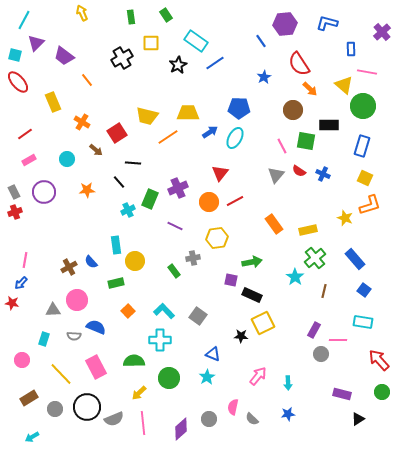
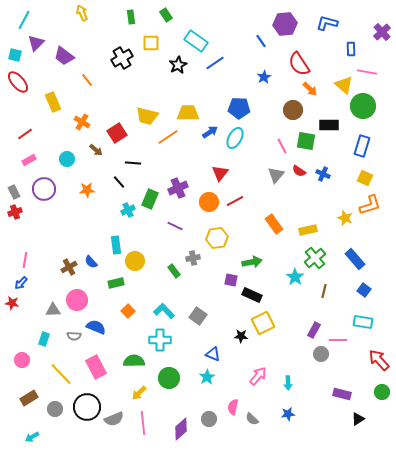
purple circle at (44, 192): moved 3 px up
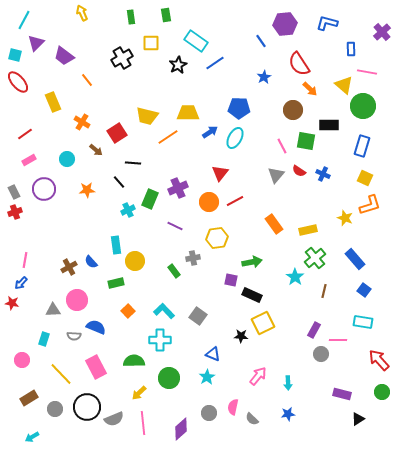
green rectangle at (166, 15): rotated 24 degrees clockwise
gray circle at (209, 419): moved 6 px up
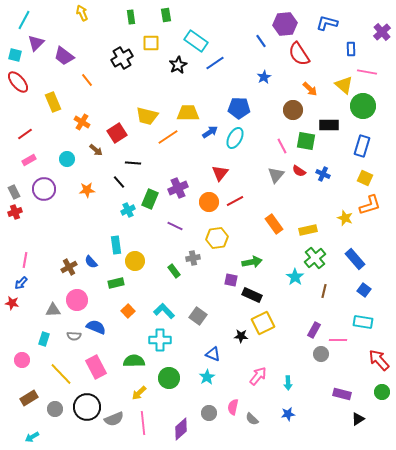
red semicircle at (299, 64): moved 10 px up
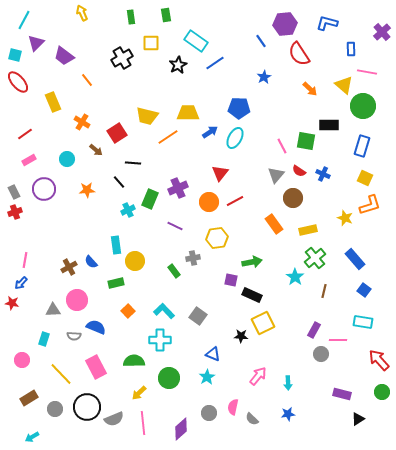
brown circle at (293, 110): moved 88 px down
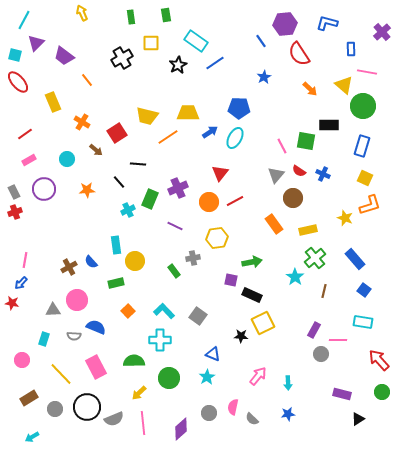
black line at (133, 163): moved 5 px right, 1 px down
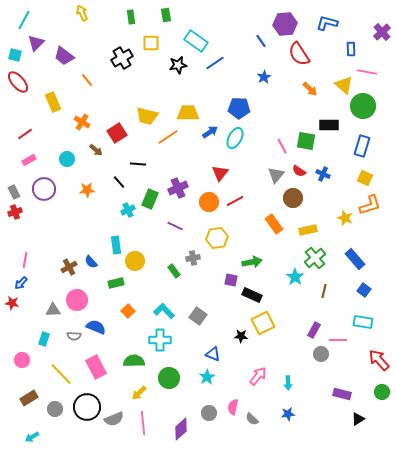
black star at (178, 65): rotated 18 degrees clockwise
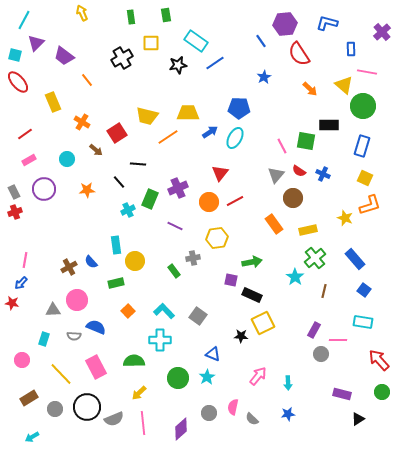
green circle at (169, 378): moved 9 px right
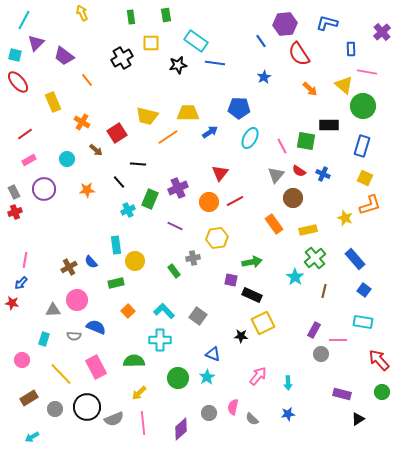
blue line at (215, 63): rotated 42 degrees clockwise
cyan ellipse at (235, 138): moved 15 px right
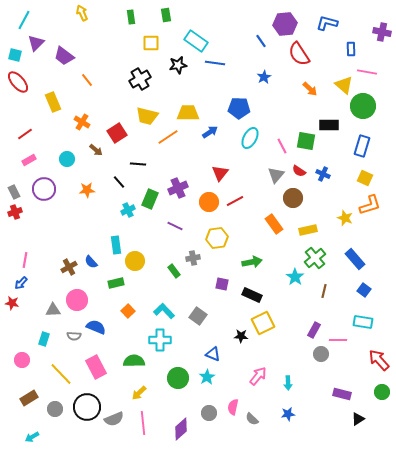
purple cross at (382, 32): rotated 36 degrees counterclockwise
black cross at (122, 58): moved 18 px right, 21 px down
purple square at (231, 280): moved 9 px left, 4 px down
